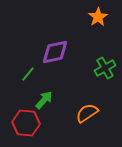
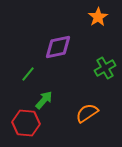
purple diamond: moved 3 px right, 5 px up
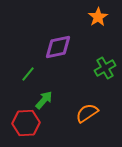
red hexagon: rotated 8 degrees counterclockwise
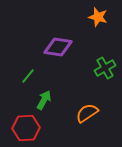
orange star: rotated 24 degrees counterclockwise
purple diamond: rotated 20 degrees clockwise
green line: moved 2 px down
green arrow: rotated 12 degrees counterclockwise
red hexagon: moved 5 px down
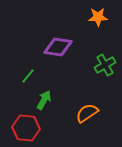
orange star: rotated 18 degrees counterclockwise
green cross: moved 3 px up
red hexagon: rotated 8 degrees clockwise
